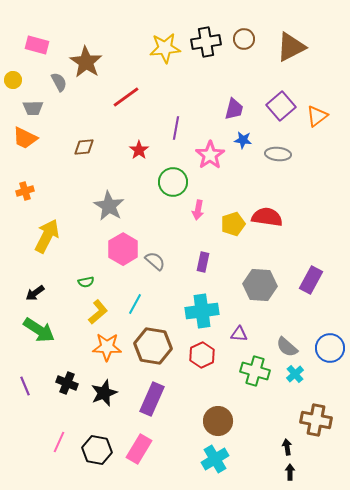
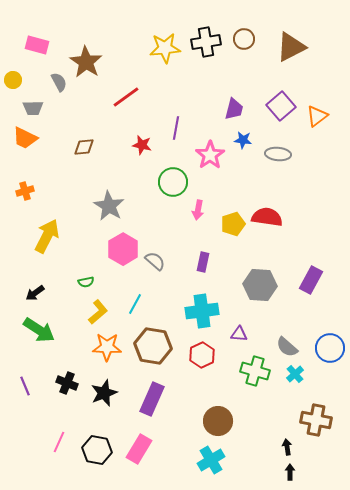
red star at (139, 150): moved 3 px right, 5 px up; rotated 24 degrees counterclockwise
cyan cross at (215, 459): moved 4 px left, 1 px down
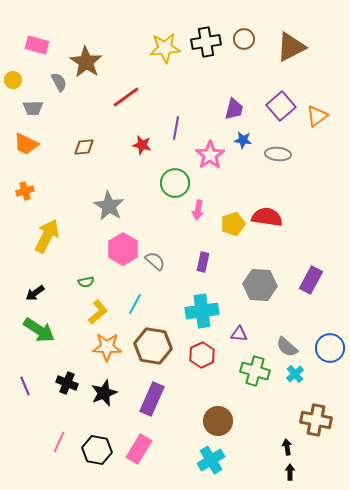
orange trapezoid at (25, 138): moved 1 px right, 6 px down
green circle at (173, 182): moved 2 px right, 1 px down
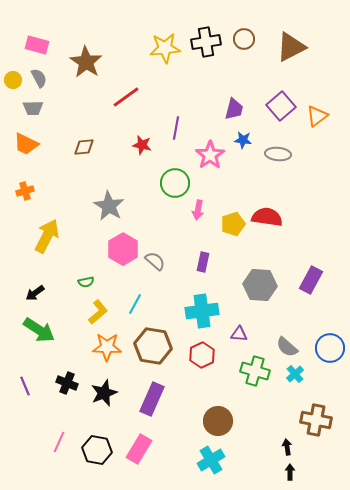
gray semicircle at (59, 82): moved 20 px left, 4 px up
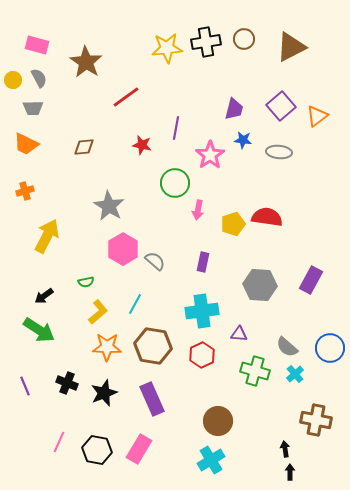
yellow star at (165, 48): moved 2 px right
gray ellipse at (278, 154): moved 1 px right, 2 px up
black arrow at (35, 293): moved 9 px right, 3 px down
purple rectangle at (152, 399): rotated 48 degrees counterclockwise
black arrow at (287, 447): moved 2 px left, 2 px down
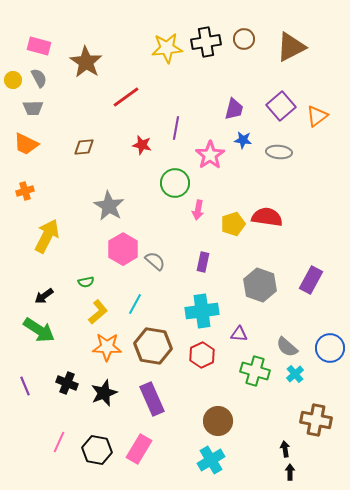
pink rectangle at (37, 45): moved 2 px right, 1 px down
gray hexagon at (260, 285): rotated 16 degrees clockwise
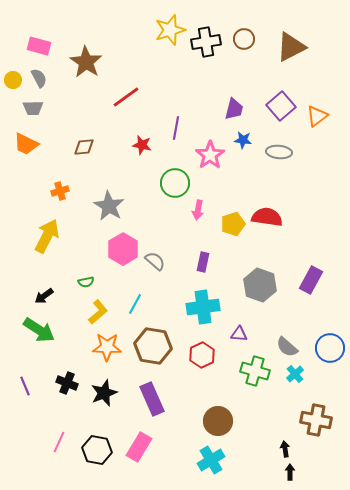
yellow star at (167, 48): moved 3 px right, 18 px up; rotated 12 degrees counterclockwise
orange cross at (25, 191): moved 35 px right
cyan cross at (202, 311): moved 1 px right, 4 px up
pink rectangle at (139, 449): moved 2 px up
